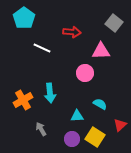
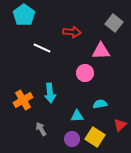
cyan pentagon: moved 3 px up
cyan semicircle: rotated 40 degrees counterclockwise
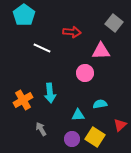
cyan triangle: moved 1 px right, 1 px up
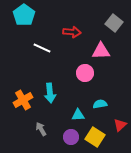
purple circle: moved 1 px left, 2 px up
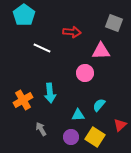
gray square: rotated 18 degrees counterclockwise
cyan semicircle: moved 1 px left, 1 px down; rotated 40 degrees counterclockwise
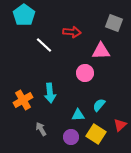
white line: moved 2 px right, 3 px up; rotated 18 degrees clockwise
yellow square: moved 1 px right, 3 px up
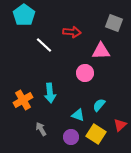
cyan triangle: rotated 24 degrees clockwise
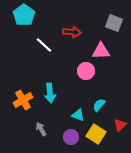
pink circle: moved 1 px right, 2 px up
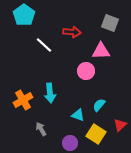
gray square: moved 4 px left
purple circle: moved 1 px left, 6 px down
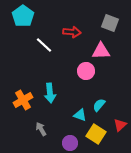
cyan pentagon: moved 1 px left, 1 px down
cyan triangle: moved 2 px right
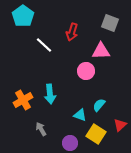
red arrow: rotated 102 degrees clockwise
cyan arrow: moved 1 px down
